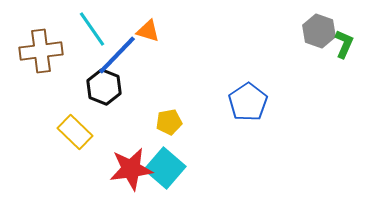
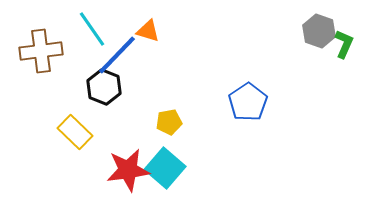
red star: moved 3 px left, 1 px down
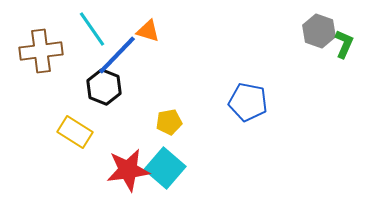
blue pentagon: rotated 27 degrees counterclockwise
yellow rectangle: rotated 12 degrees counterclockwise
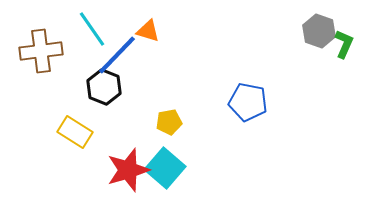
red star: rotated 9 degrees counterclockwise
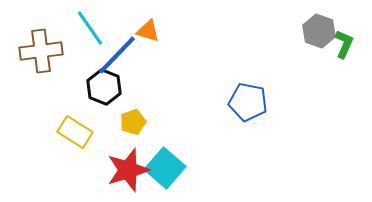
cyan line: moved 2 px left, 1 px up
yellow pentagon: moved 36 px left; rotated 10 degrees counterclockwise
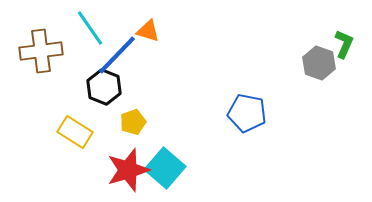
gray hexagon: moved 32 px down
blue pentagon: moved 1 px left, 11 px down
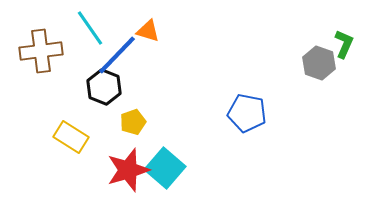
yellow rectangle: moved 4 px left, 5 px down
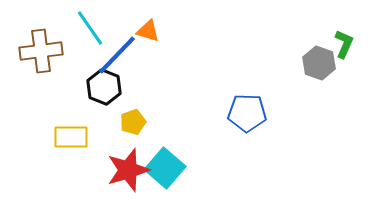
blue pentagon: rotated 9 degrees counterclockwise
yellow rectangle: rotated 32 degrees counterclockwise
